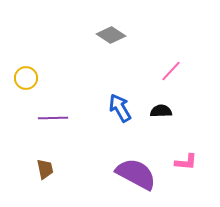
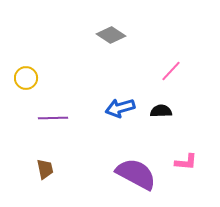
blue arrow: rotated 76 degrees counterclockwise
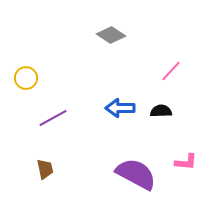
blue arrow: rotated 16 degrees clockwise
purple line: rotated 28 degrees counterclockwise
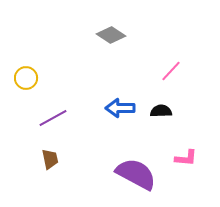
pink L-shape: moved 4 px up
brown trapezoid: moved 5 px right, 10 px up
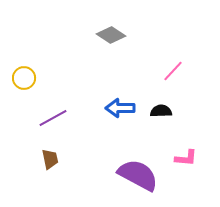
pink line: moved 2 px right
yellow circle: moved 2 px left
purple semicircle: moved 2 px right, 1 px down
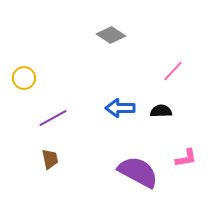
pink L-shape: rotated 15 degrees counterclockwise
purple semicircle: moved 3 px up
